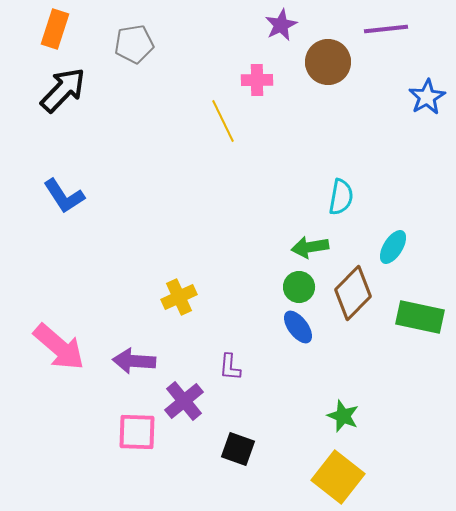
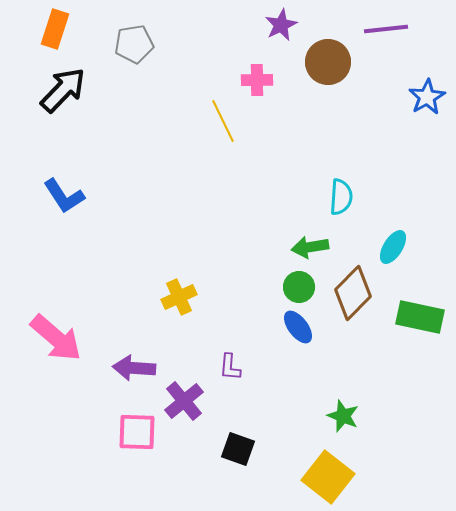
cyan semicircle: rotated 6 degrees counterclockwise
pink arrow: moved 3 px left, 9 px up
purple arrow: moved 7 px down
yellow square: moved 10 px left
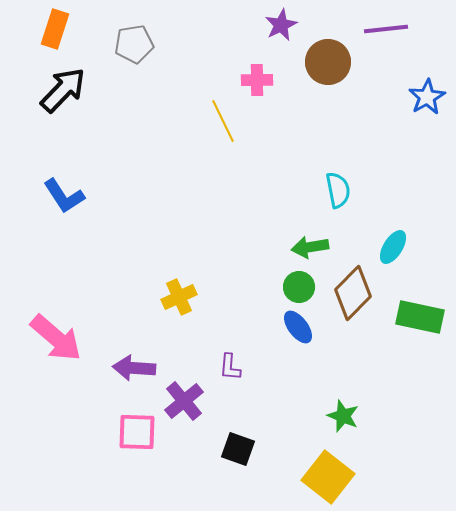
cyan semicircle: moved 3 px left, 7 px up; rotated 15 degrees counterclockwise
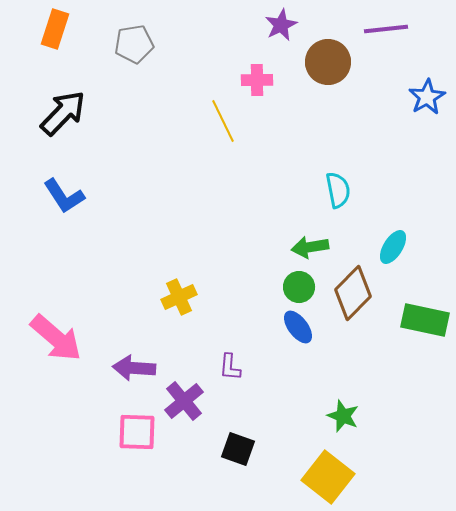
black arrow: moved 23 px down
green rectangle: moved 5 px right, 3 px down
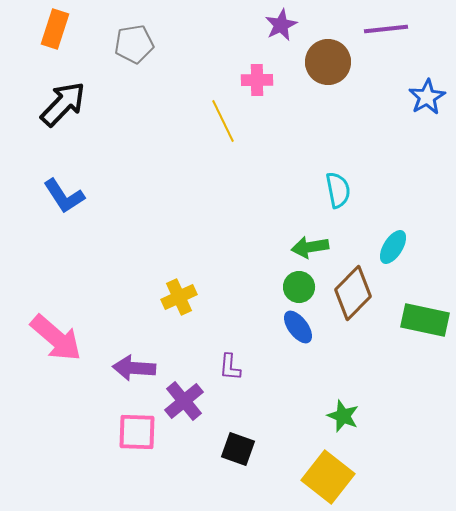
black arrow: moved 9 px up
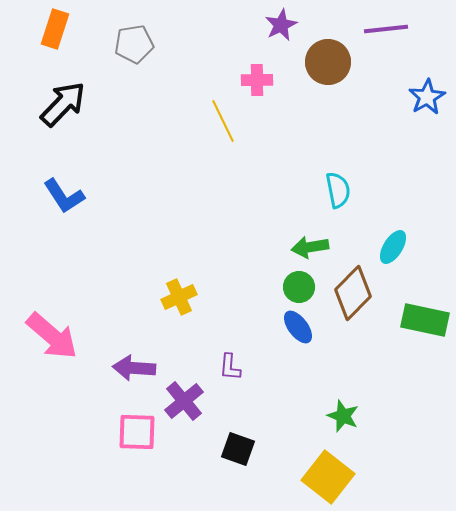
pink arrow: moved 4 px left, 2 px up
